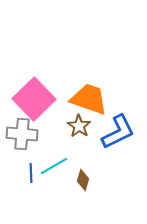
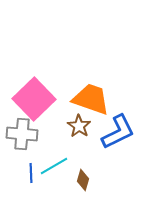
orange trapezoid: moved 2 px right
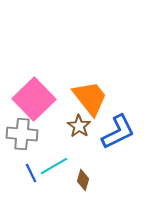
orange trapezoid: moved 1 px left, 1 px up; rotated 33 degrees clockwise
blue line: rotated 24 degrees counterclockwise
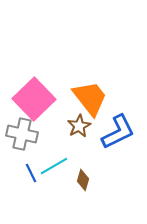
brown star: rotated 10 degrees clockwise
gray cross: rotated 8 degrees clockwise
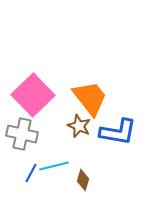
pink square: moved 1 px left, 4 px up
brown star: rotated 20 degrees counterclockwise
blue L-shape: rotated 36 degrees clockwise
cyan line: rotated 16 degrees clockwise
blue line: rotated 54 degrees clockwise
